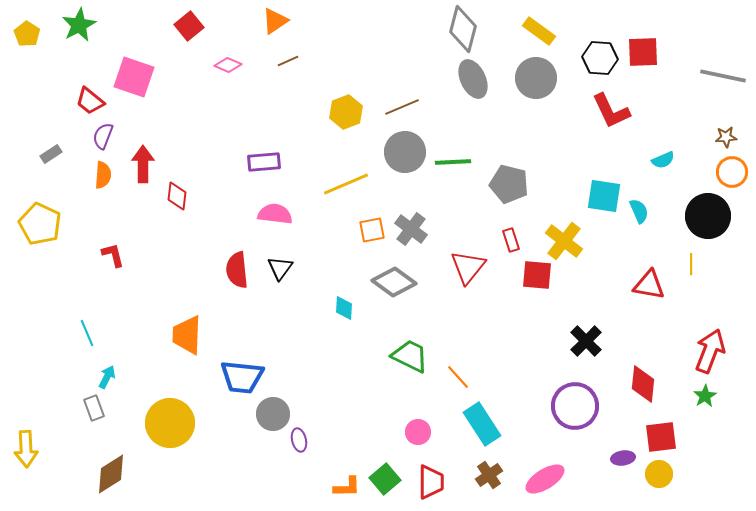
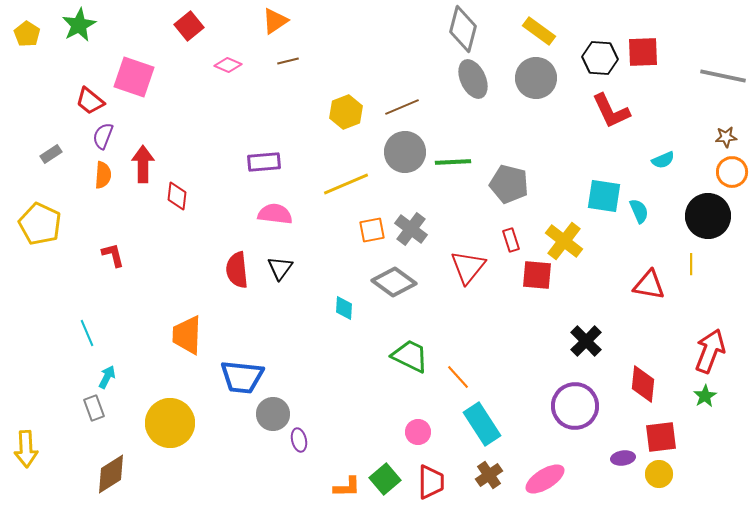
brown line at (288, 61): rotated 10 degrees clockwise
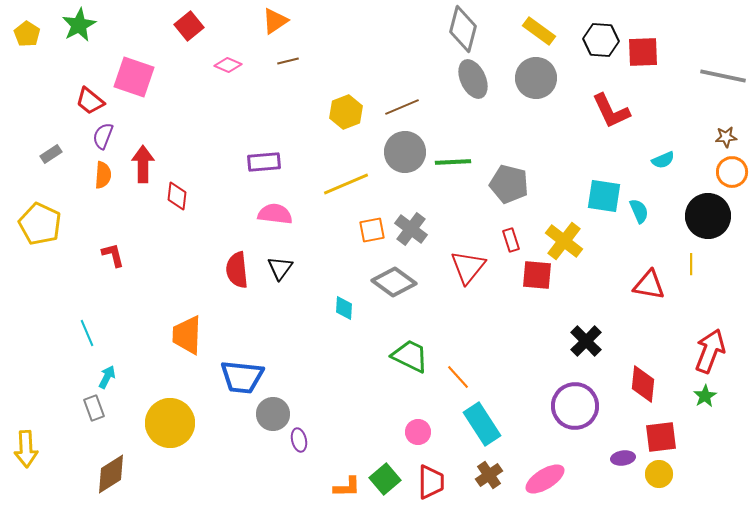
black hexagon at (600, 58): moved 1 px right, 18 px up
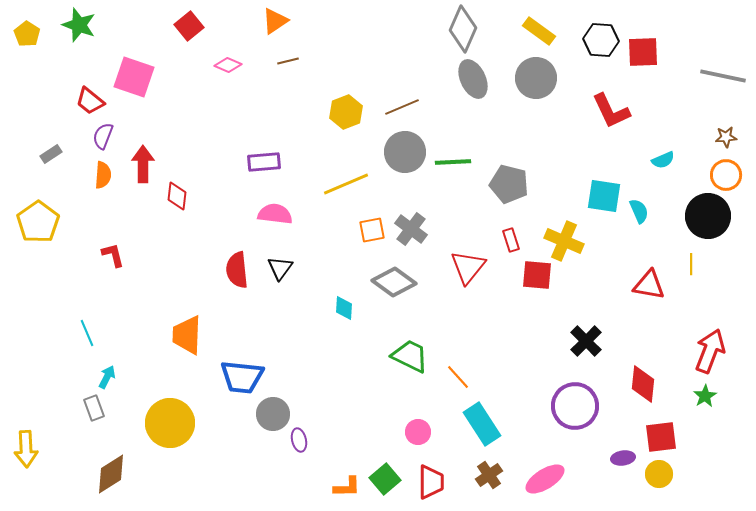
green star at (79, 25): rotated 24 degrees counterclockwise
gray diamond at (463, 29): rotated 9 degrees clockwise
orange circle at (732, 172): moved 6 px left, 3 px down
yellow pentagon at (40, 224): moved 2 px left, 2 px up; rotated 12 degrees clockwise
yellow cross at (564, 241): rotated 15 degrees counterclockwise
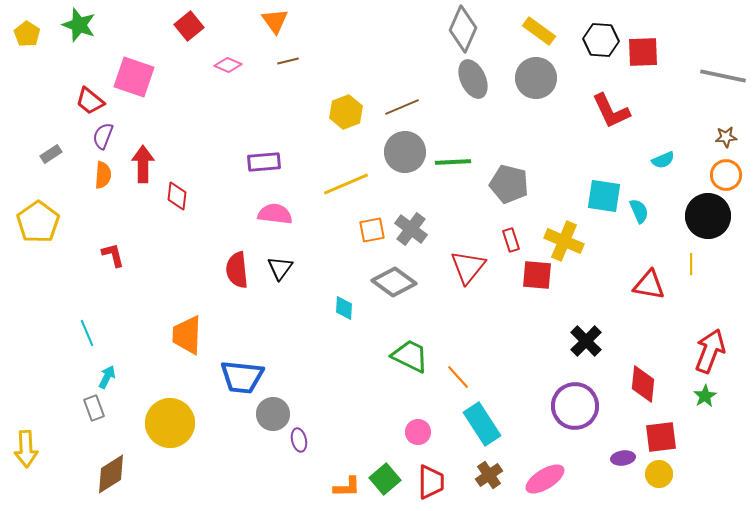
orange triangle at (275, 21): rotated 32 degrees counterclockwise
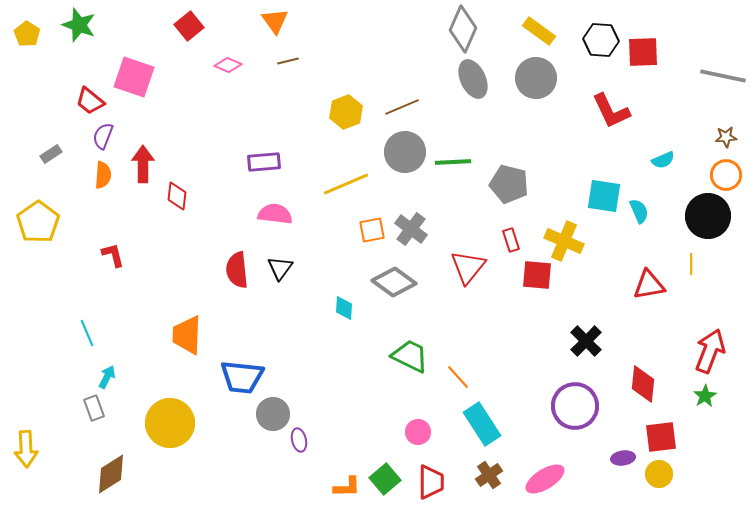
red triangle at (649, 285): rotated 20 degrees counterclockwise
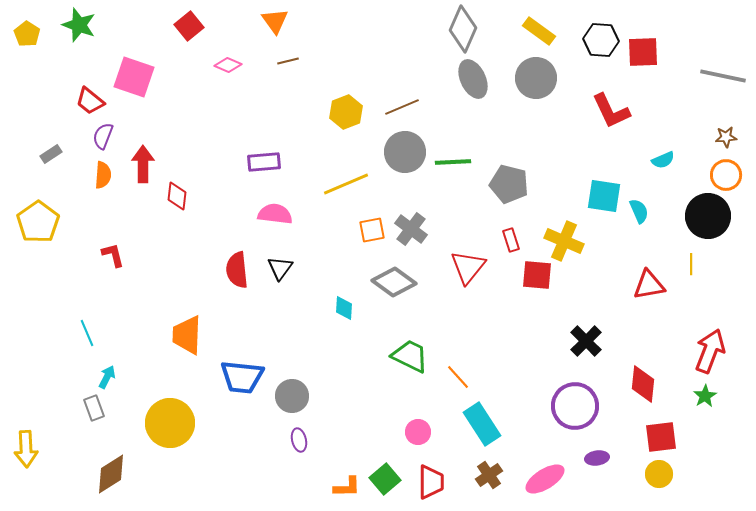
gray circle at (273, 414): moved 19 px right, 18 px up
purple ellipse at (623, 458): moved 26 px left
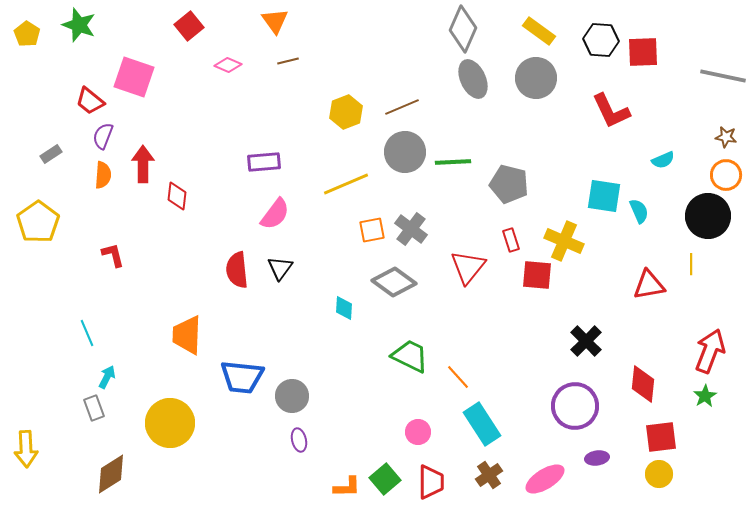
brown star at (726, 137): rotated 15 degrees clockwise
pink semicircle at (275, 214): rotated 120 degrees clockwise
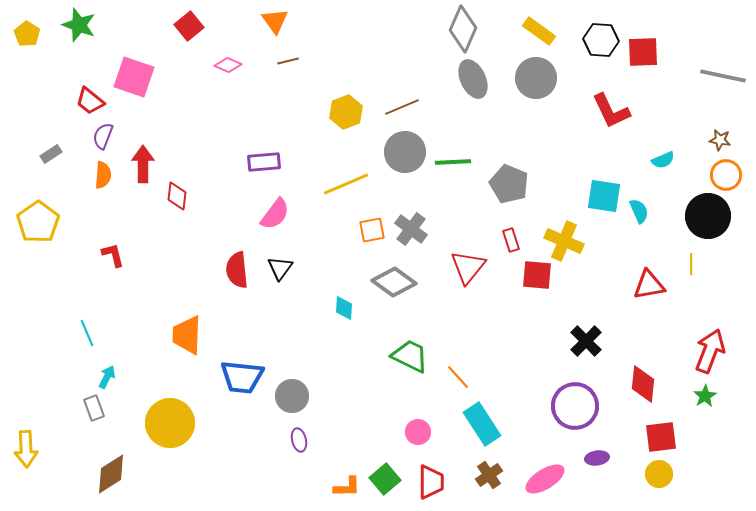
brown star at (726, 137): moved 6 px left, 3 px down
gray pentagon at (509, 184): rotated 9 degrees clockwise
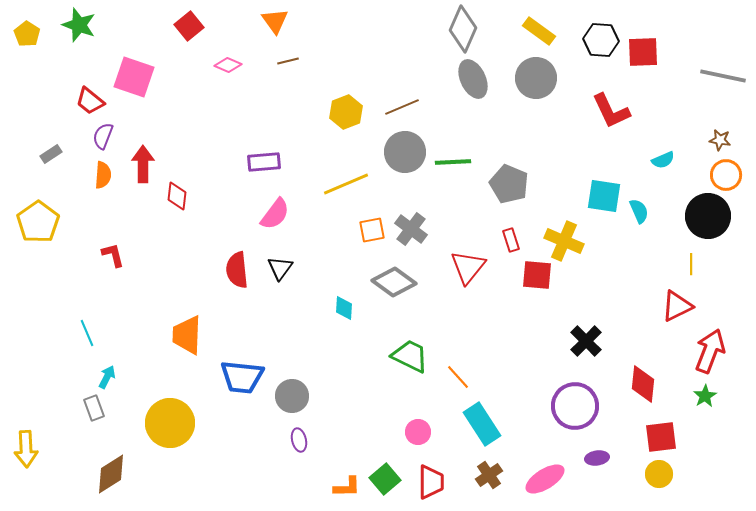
red triangle at (649, 285): moved 28 px right, 21 px down; rotated 16 degrees counterclockwise
